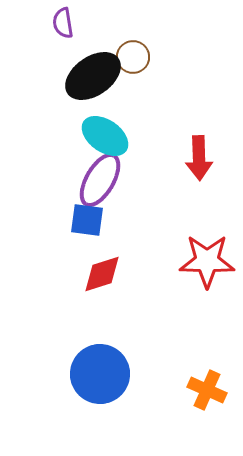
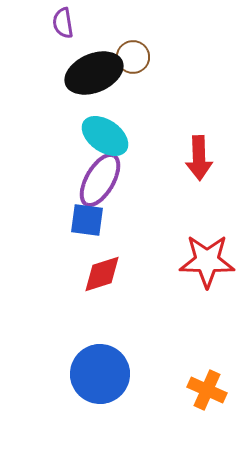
black ellipse: moved 1 px right, 3 px up; rotated 12 degrees clockwise
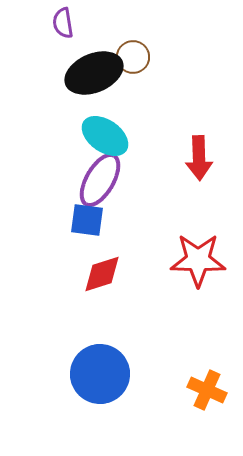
red star: moved 9 px left, 1 px up
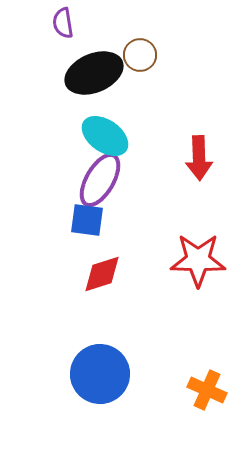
brown circle: moved 7 px right, 2 px up
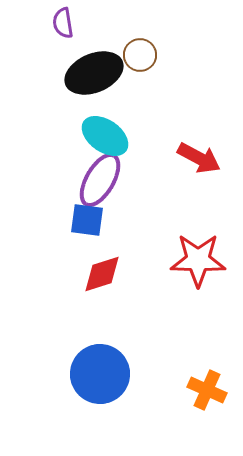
red arrow: rotated 60 degrees counterclockwise
